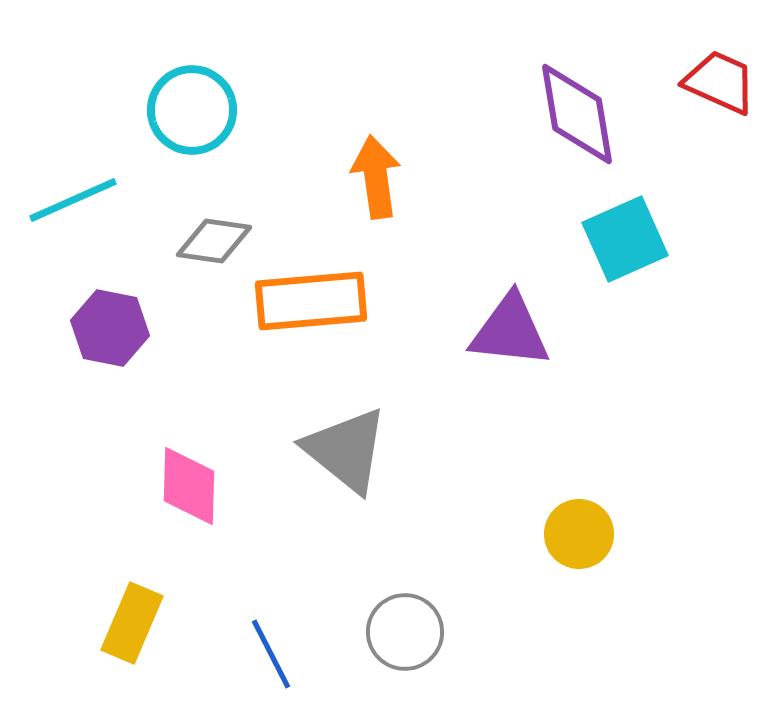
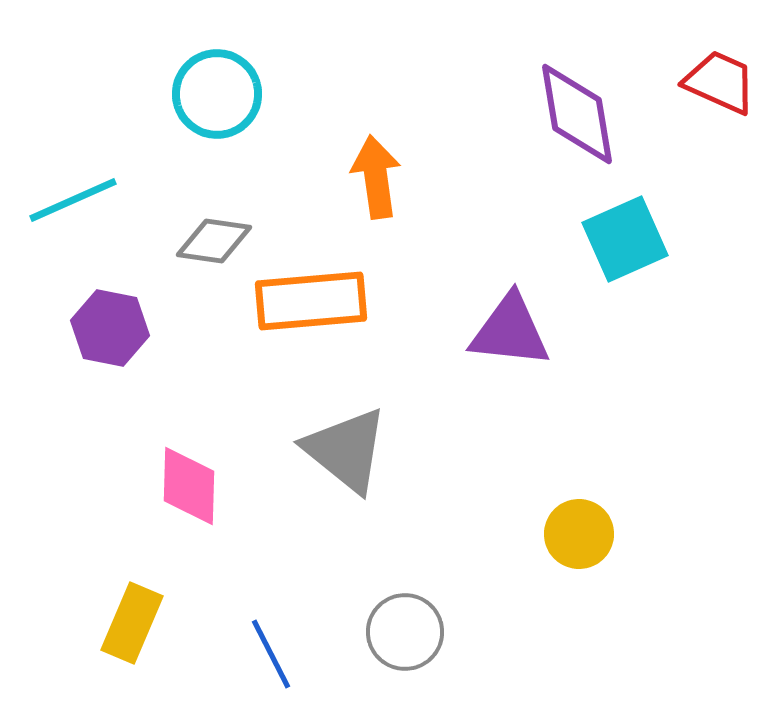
cyan circle: moved 25 px right, 16 px up
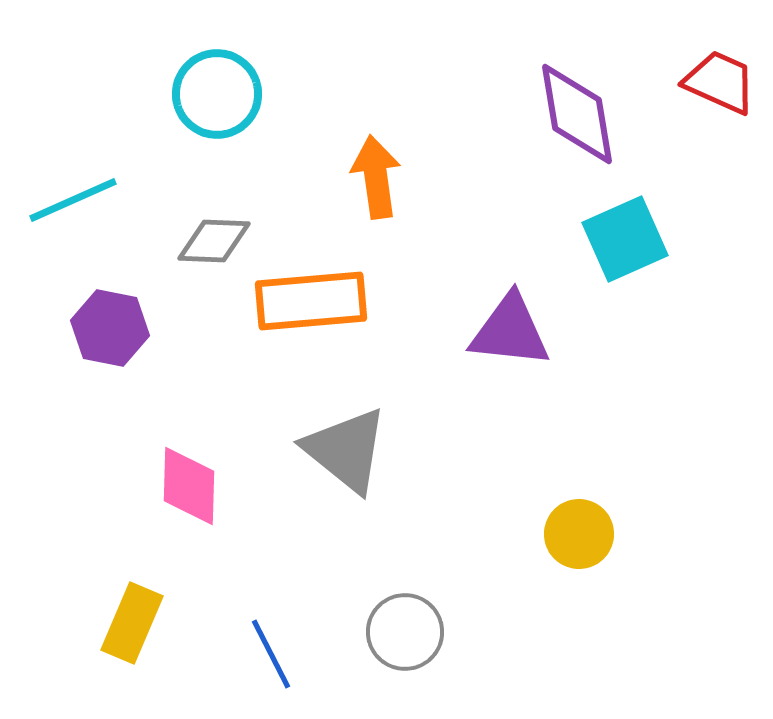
gray diamond: rotated 6 degrees counterclockwise
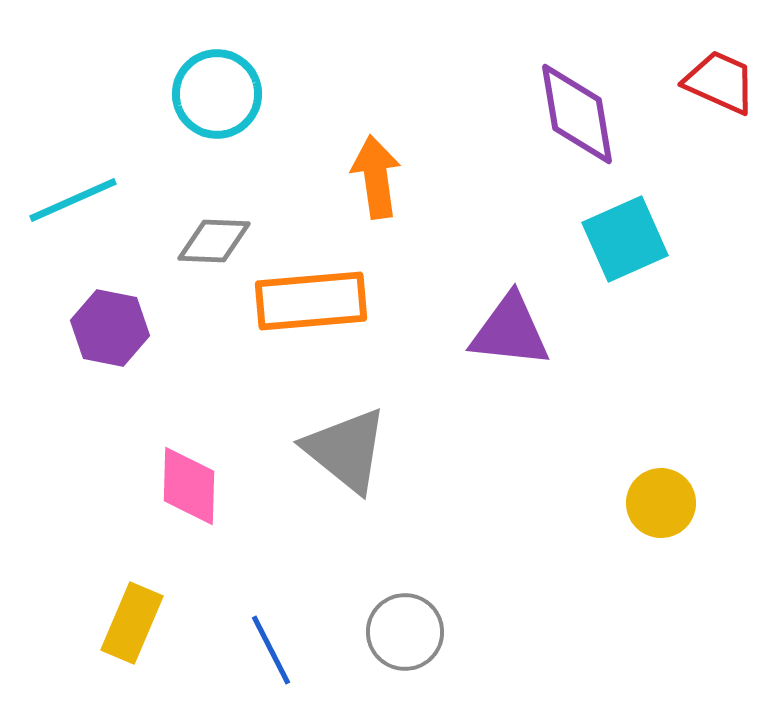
yellow circle: moved 82 px right, 31 px up
blue line: moved 4 px up
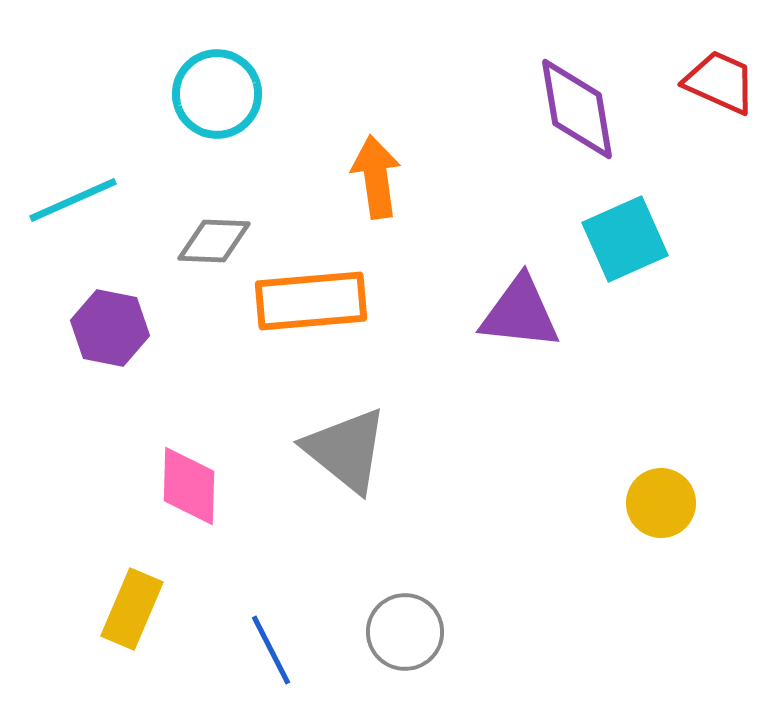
purple diamond: moved 5 px up
purple triangle: moved 10 px right, 18 px up
yellow rectangle: moved 14 px up
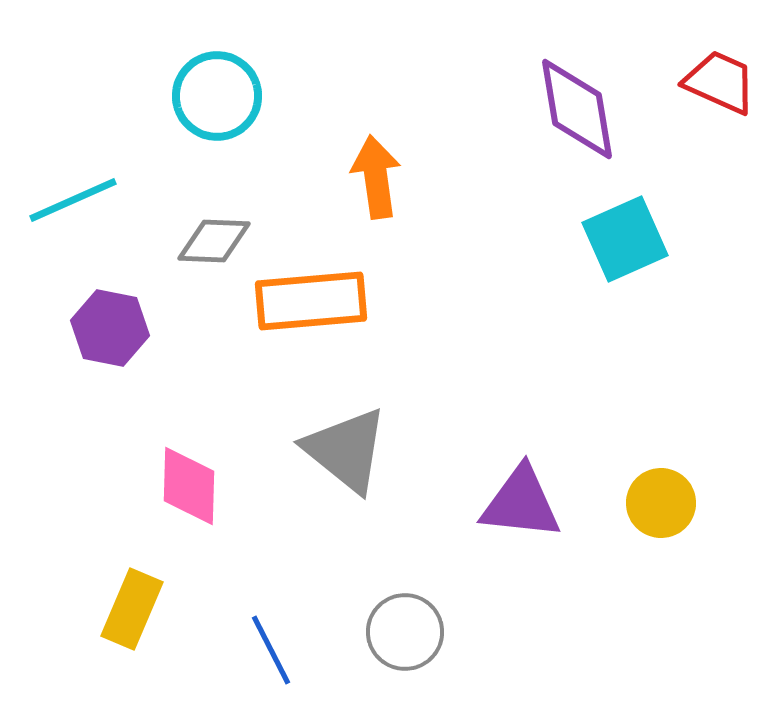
cyan circle: moved 2 px down
purple triangle: moved 1 px right, 190 px down
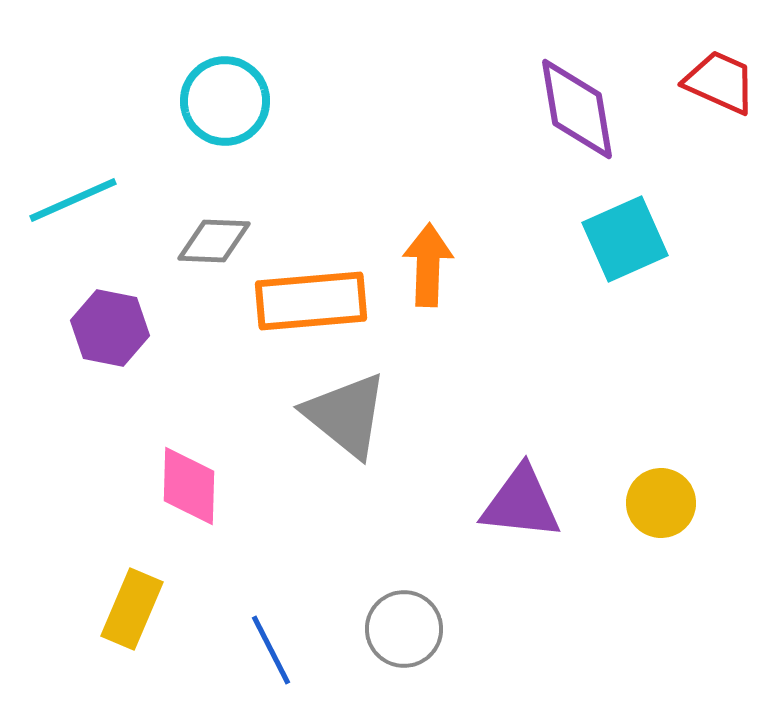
cyan circle: moved 8 px right, 5 px down
orange arrow: moved 52 px right, 88 px down; rotated 10 degrees clockwise
gray triangle: moved 35 px up
gray circle: moved 1 px left, 3 px up
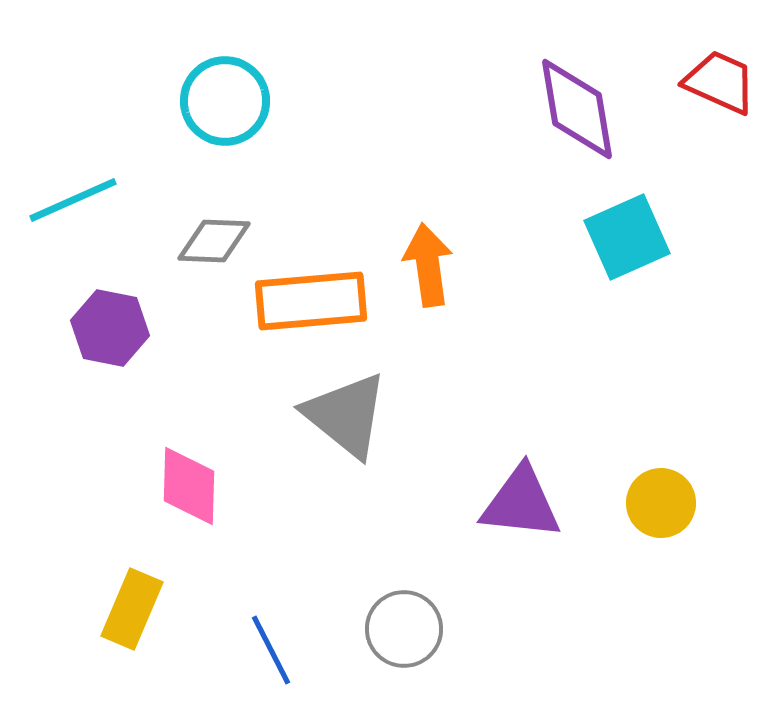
cyan square: moved 2 px right, 2 px up
orange arrow: rotated 10 degrees counterclockwise
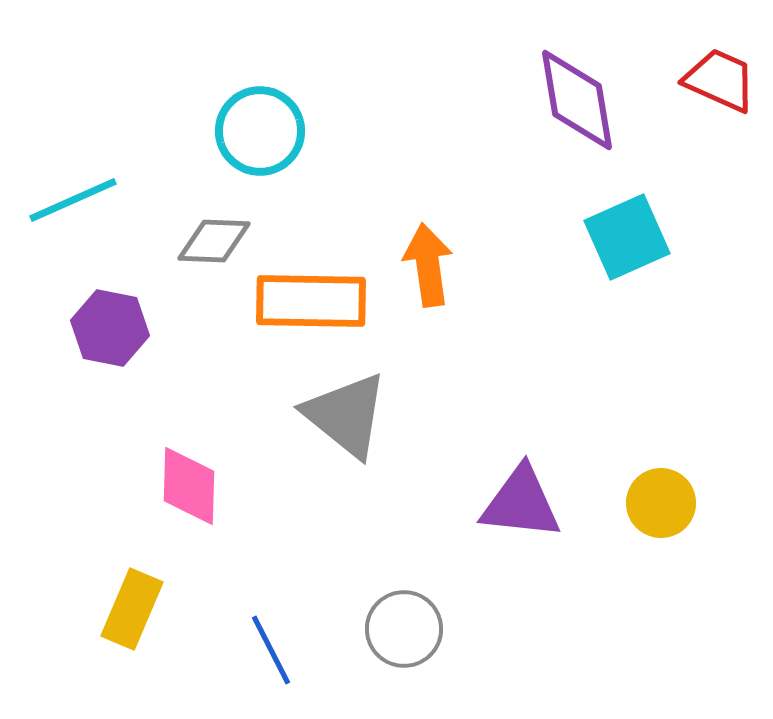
red trapezoid: moved 2 px up
cyan circle: moved 35 px right, 30 px down
purple diamond: moved 9 px up
orange rectangle: rotated 6 degrees clockwise
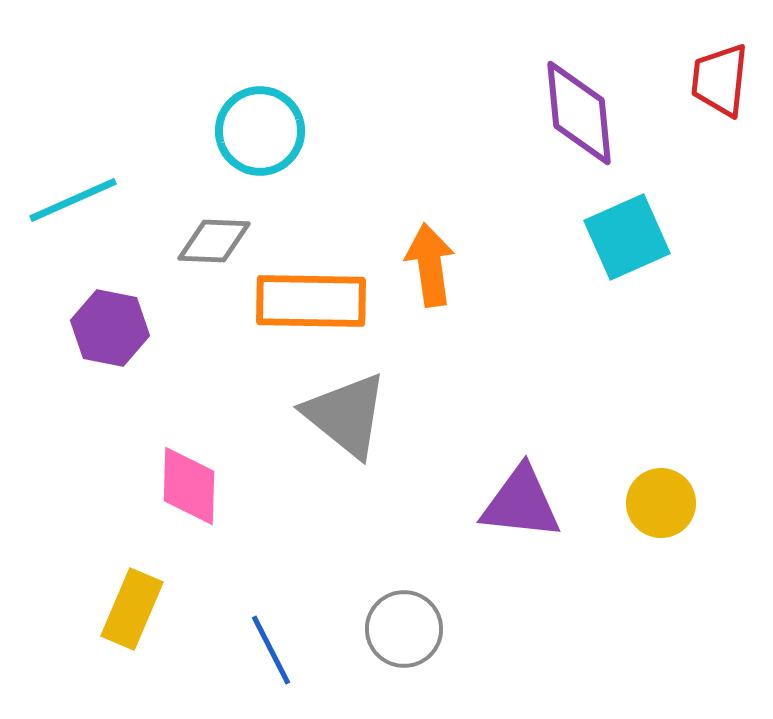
red trapezoid: rotated 108 degrees counterclockwise
purple diamond: moved 2 px right, 13 px down; rotated 4 degrees clockwise
orange arrow: moved 2 px right
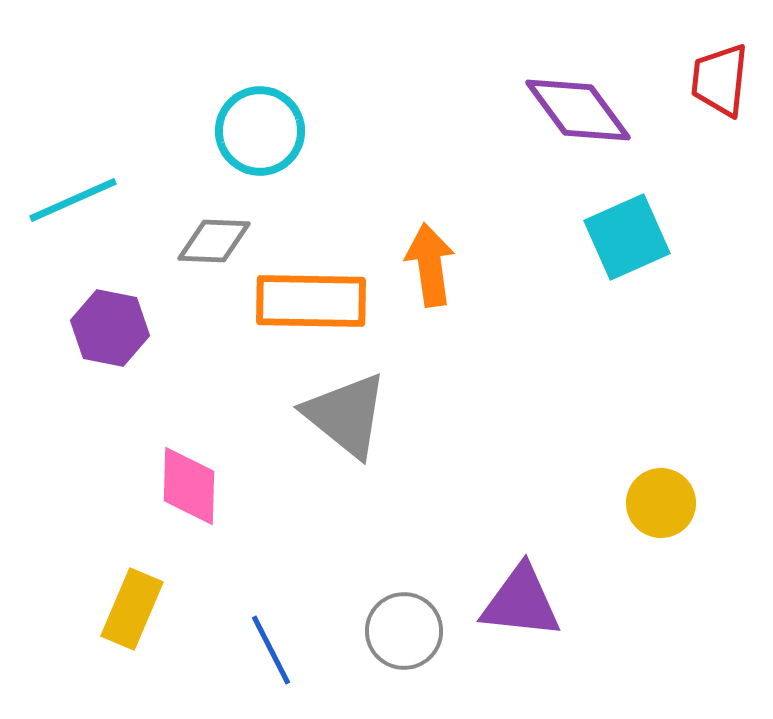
purple diamond: moved 1 px left, 3 px up; rotated 31 degrees counterclockwise
purple triangle: moved 99 px down
gray circle: moved 2 px down
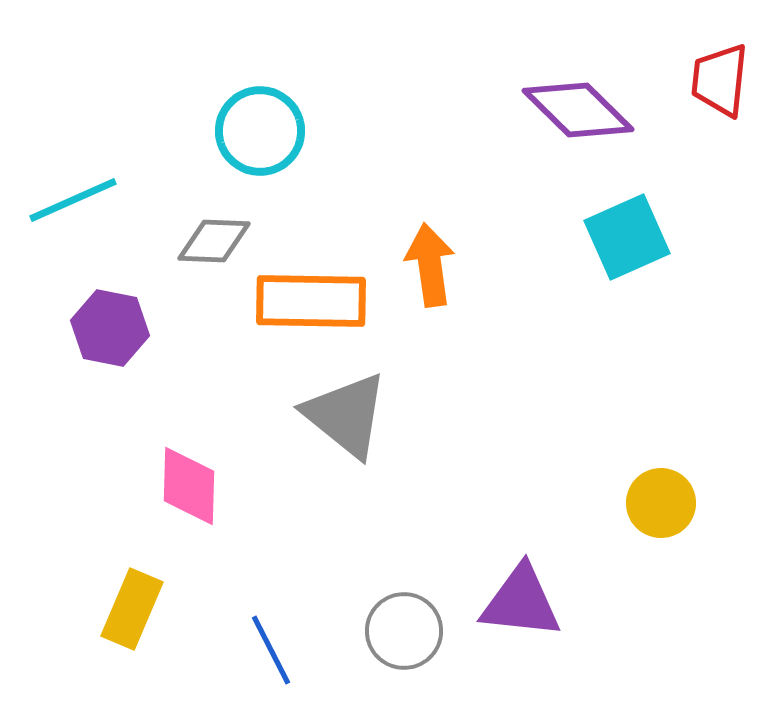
purple diamond: rotated 9 degrees counterclockwise
